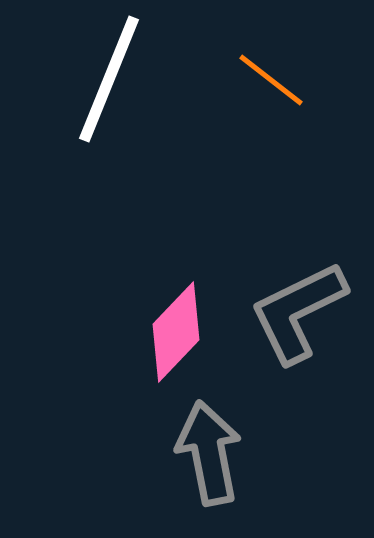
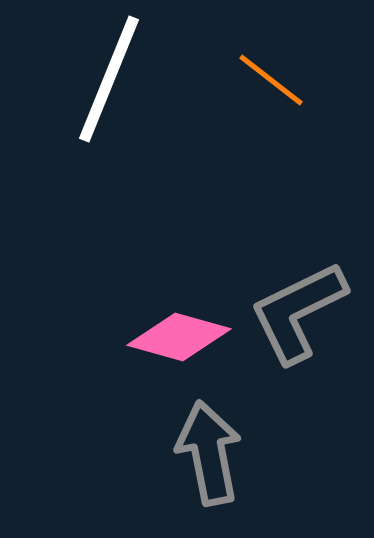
pink diamond: moved 3 px right, 5 px down; rotated 62 degrees clockwise
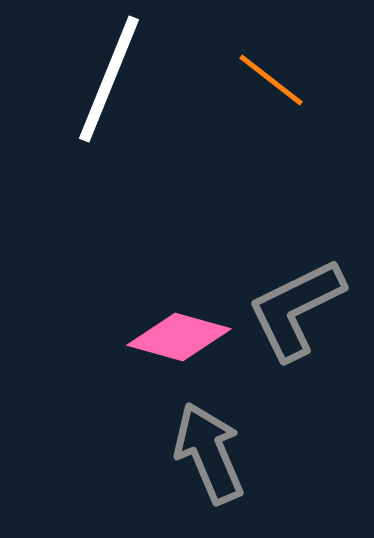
gray L-shape: moved 2 px left, 3 px up
gray arrow: rotated 12 degrees counterclockwise
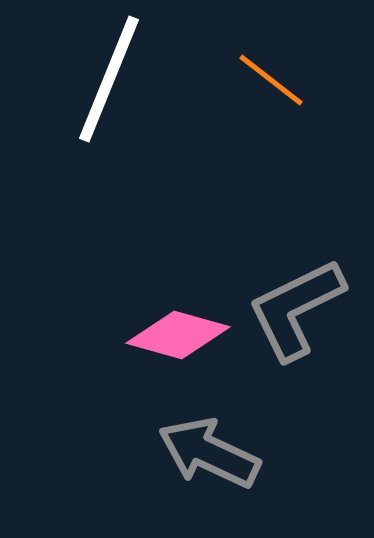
pink diamond: moved 1 px left, 2 px up
gray arrow: rotated 42 degrees counterclockwise
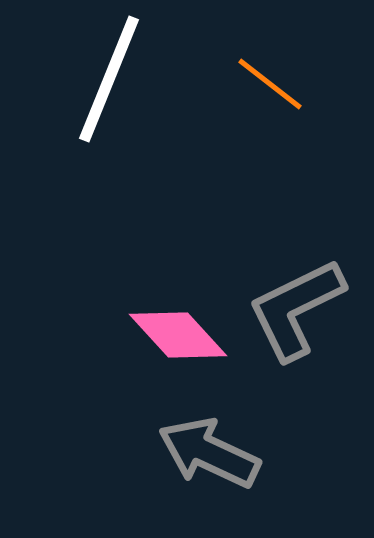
orange line: moved 1 px left, 4 px down
pink diamond: rotated 32 degrees clockwise
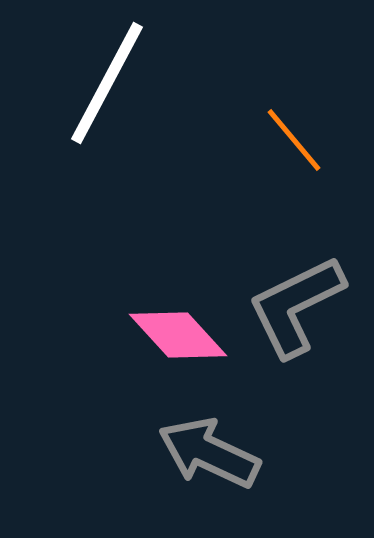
white line: moved 2 px left, 4 px down; rotated 6 degrees clockwise
orange line: moved 24 px right, 56 px down; rotated 12 degrees clockwise
gray L-shape: moved 3 px up
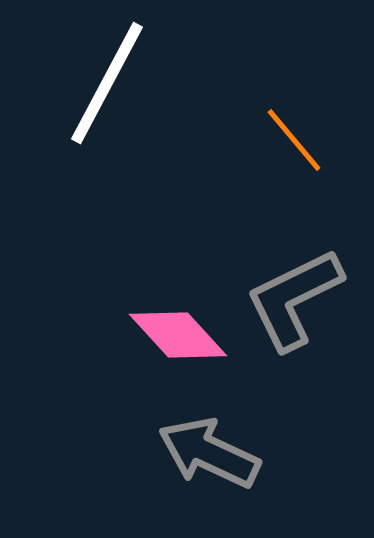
gray L-shape: moved 2 px left, 7 px up
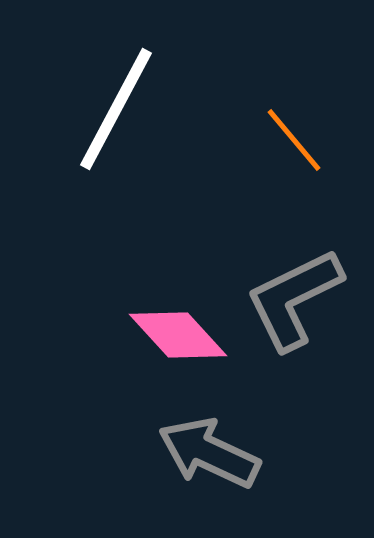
white line: moved 9 px right, 26 px down
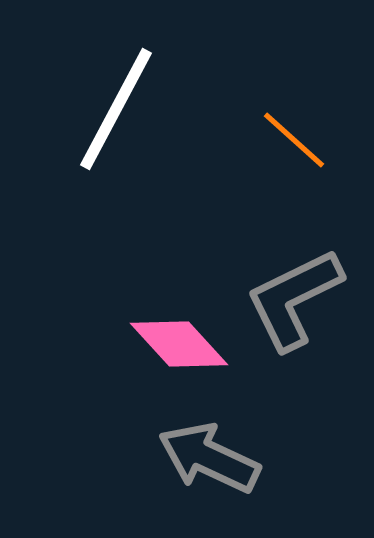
orange line: rotated 8 degrees counterclockwise
pink diamond: moved 1 px right, 9 px down
gray arrow: moved 5 px down
